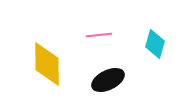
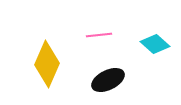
cyan diamond: rotated 64 degrees counterclockwise
yellow diamond: rotated 24 degrees clockwise
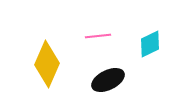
pink line: moved 1 px left, 1 px down
cyan diamond: moved 5 px left; rotated 68 degrees counterclockwise
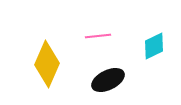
cyan diamond: moved 4 px right, 2 px down
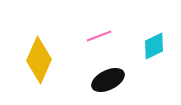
pink line: moved 1 px right; rotated 15 degrees counterclockwise
yellow diamond: moved 8 px left, 4 px up
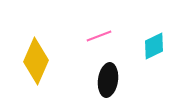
yellow diamond: moved 3 px left, 1 px down
black ellipse: rotated 56 degrees counterclockwise
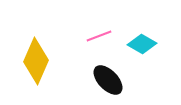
cyan diamond: moved 12 px left, 2 px up; rotated 56 degrees clockwise
black ellipse: rotated 52 degrees counterclockwise
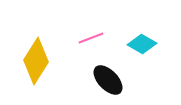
pink line: moved 8 px left, 2 px down
yellow diamond: rotated 9 degrees clockwise
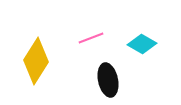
black ellipse: rotated 32 degrees clockwise
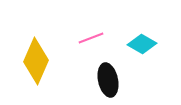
yellow diamond: rotated 9 degrees counterclockwise
